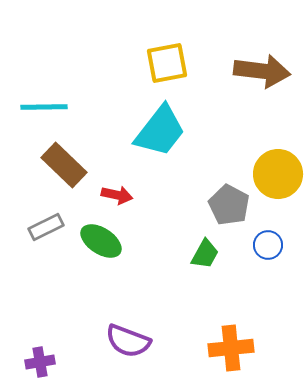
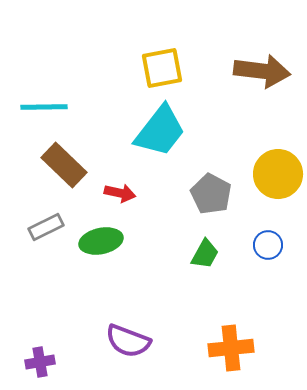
yellow square: moved 5 px left, 5 px down
red arrow: moved 3 px right, 2 px up
gray pentagon: moved 18 px left, 11 px up
green ellipse: rotated 45 degrees counterclockwise
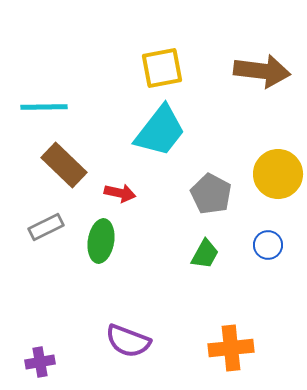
green ellipse: rotated 69 degrees counterclockwise
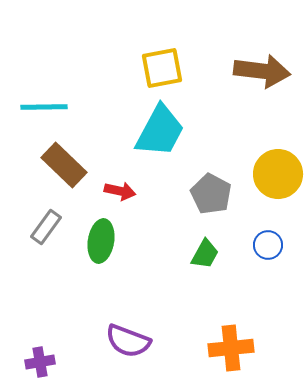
cyan trapezoid: rotated 10 degrees counterclockwise
red arrow: moved 2 px up
gray rectangle: rotated 28 degrees counterclockwise
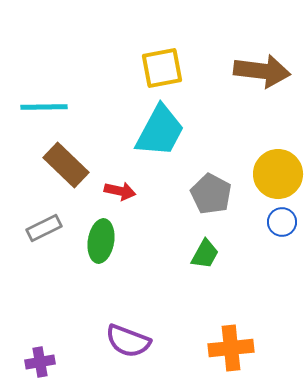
brown rectangle: moved 2 px right
gray rectangle: moved 2 px left, 1 px down; rotated 28 degrees clockwise
blue circle: moved 14 px right, 23 px up
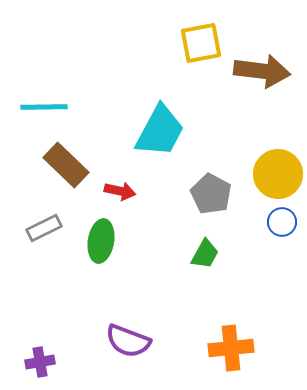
yellow square: moved 39 px right, 25 px up
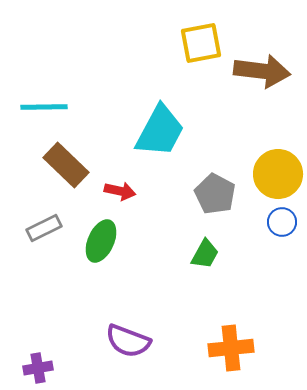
gray pentagon: moved 4 px right
green ellipse: rotated 15 degrees clockwise
purple cross: moved 2 px left, 6 px down
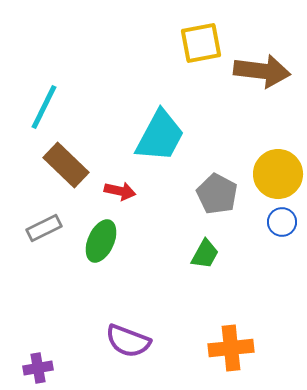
cyan line: rotated 63 degrees counterclockwise
cyan trapezoid: moved 5 px down
gray pentagon: moved 2 px right
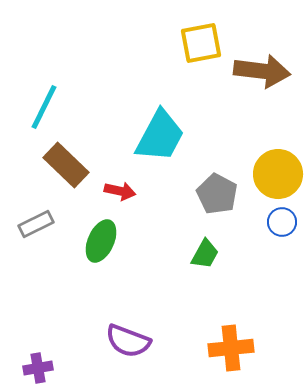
gray rectangle: moved 8 px left, 4 px up
